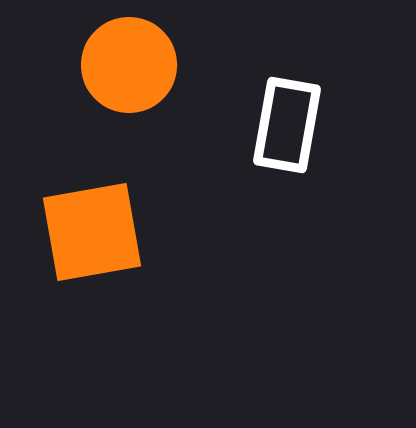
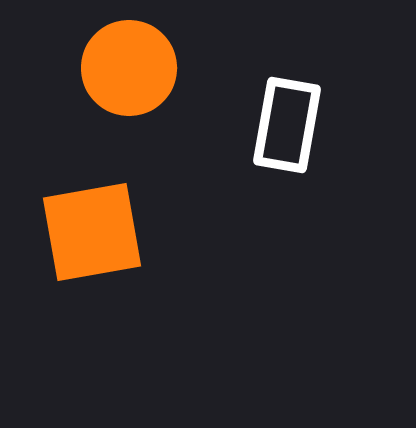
orange circle: moved 3 px down
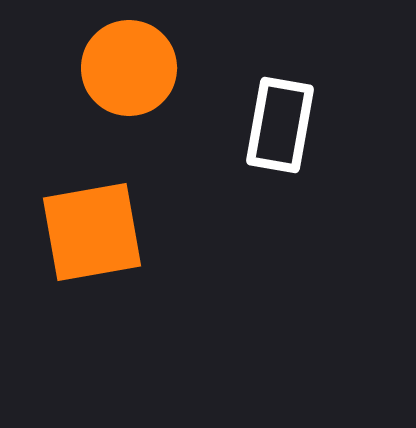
white rectangle: moved 7 px left
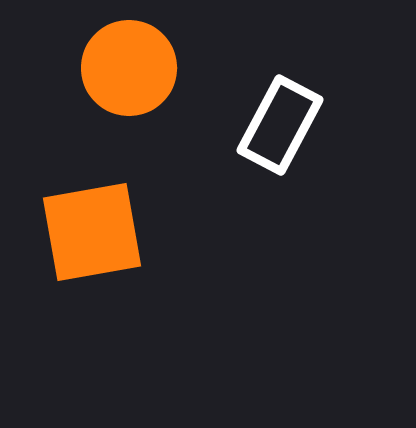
white rectangle: rotated 18 degrees clockwise
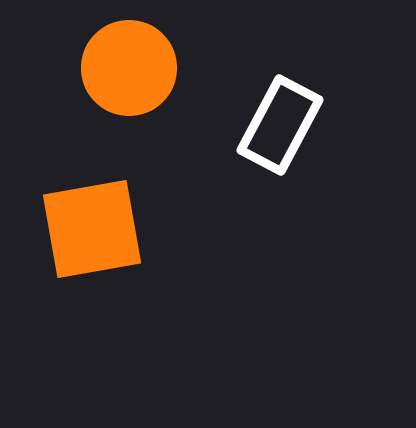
orange square: moved 3 px up
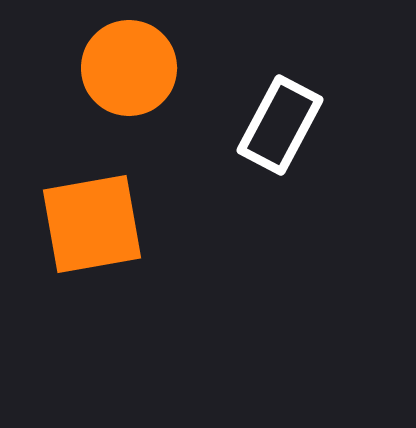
orange square: moved 5 px up
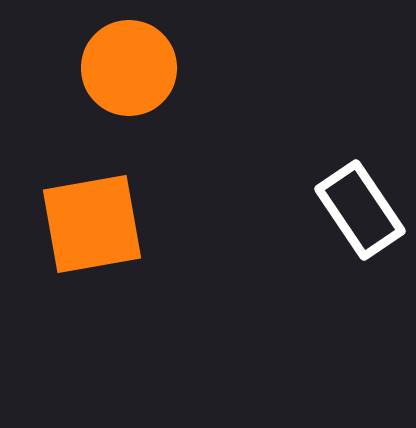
white rectangle: moved 80 px right, 85 px down; rotated 62 degrees counterclockwise
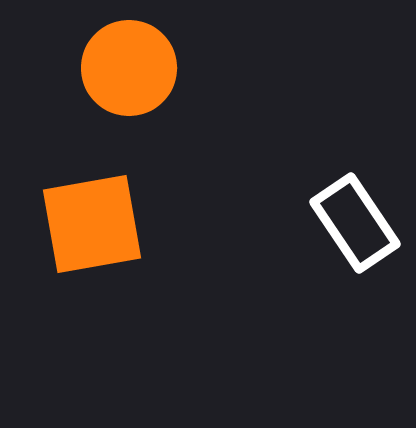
white rectangle: moved 5 px left, 13 px down
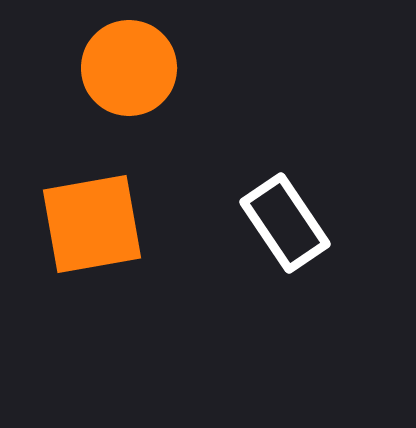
white rectangle: moved 70 px left
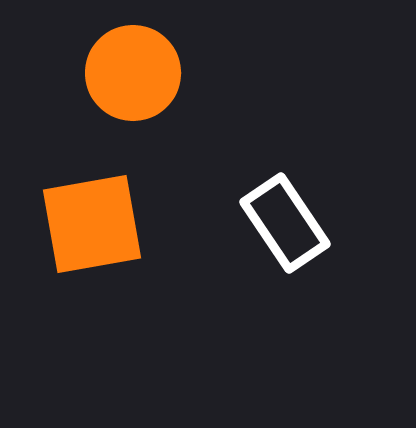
orange circle: moved 4 px right, 5 px down
